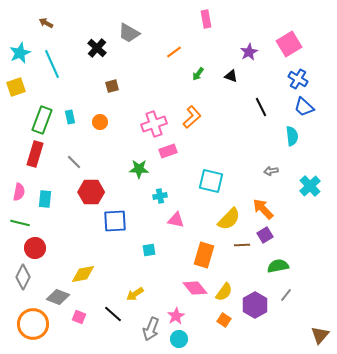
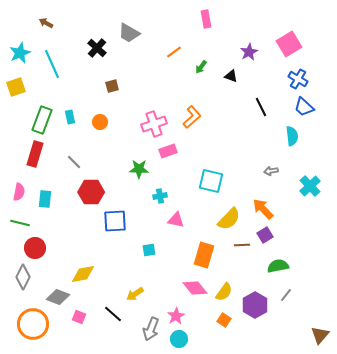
green arrow at (198, 74): moved 3 px right, 7 px up
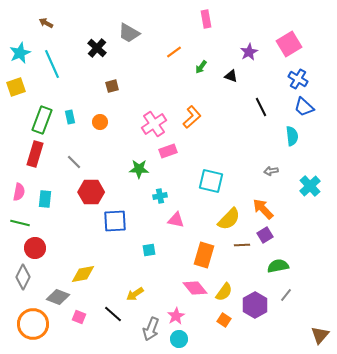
pink cross at (154, 124): rotated 15 degrees counterclockwise
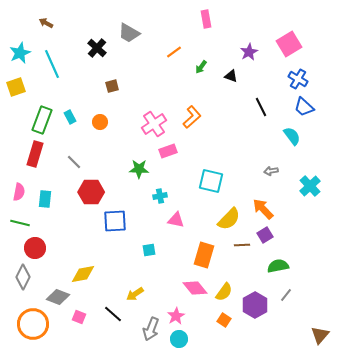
cyan rectangle at (70, 117): rotated 16 degrees counterclockwise
cyan semicircle at (292, 136): rotated 30 degrees counterclockwise
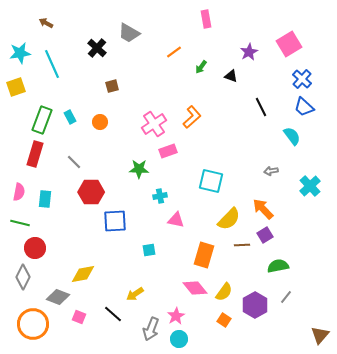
cyan star at (20, 53): rotated 15 degrees clockwise
blue cross at (298, 79): moved 4 px right; rotated 12 degrees clockwise
gray line at (286, 295): moved 2 px down
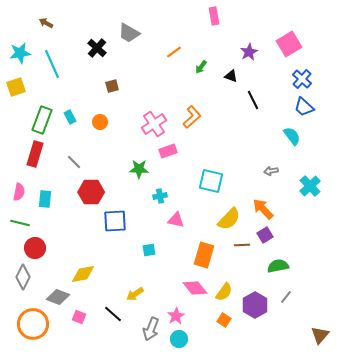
pink rectangle at (206, 19): moved 8 px right, 3 px up
black line at (261, 107): moved 8 px left, 7 px up
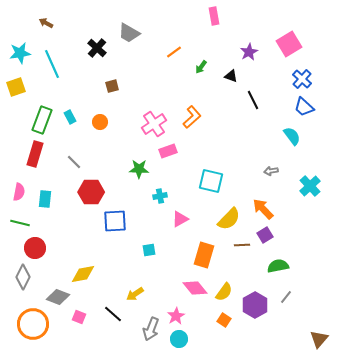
pink triangle at (176, 220): moved 4 px right, 1 px up; rotated 42 degrees counterclockwise
brown triangle at (320, 335): moved 1 px left, 4 px down
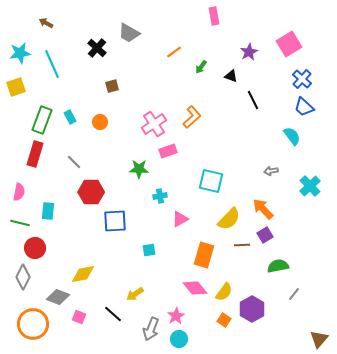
cyan rectangle at (45, 199): moved 3 px right, 12 px down
gray line at (286, 297): moved 8 px right, 3 px up
purple hexagon at (255, 305): moved 3 px left, 4 px down
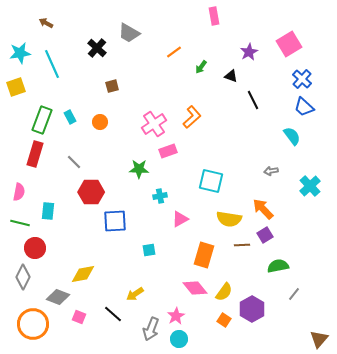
yellow semicircle at (229, 219): rotated 55 degrees clockwise
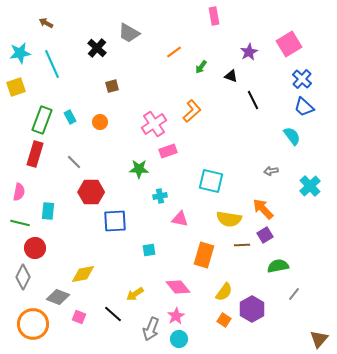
orange L-shape at (192, 117): moved 6 px up
pink triangle at (180, 219): rotated 42 degrees clockwise
pink diamond at (195, 288): moved 17 px left, 1 px up
